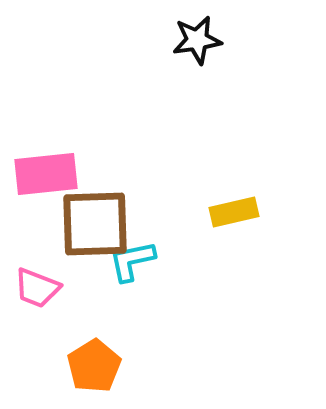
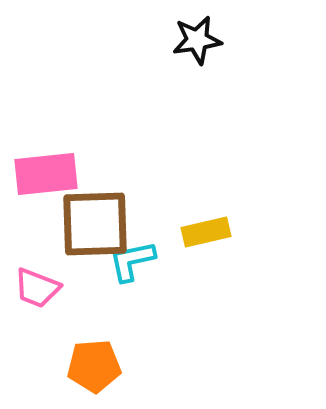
yellow rectangle: moved 28 px left, 20 px down
orange pentagon: rotated 28 degrees clockwise
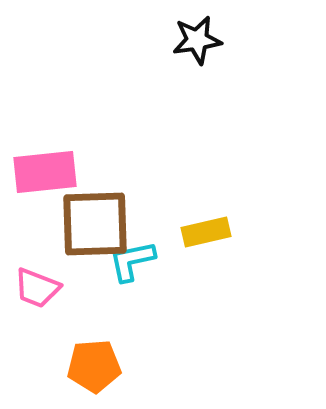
pink rectangle: moved 1 px left, 2 px up
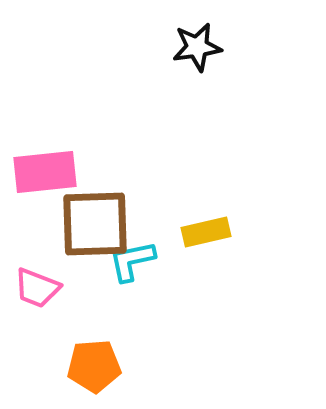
black star: moved 7 px down
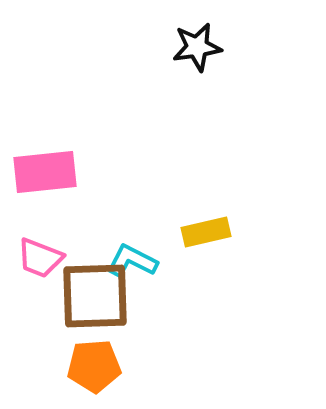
brown square: moved 72 px down
cyan L-shape: rotated 39 degrees clockwise
pink trapezoid: moved 3 px right, 30 px up
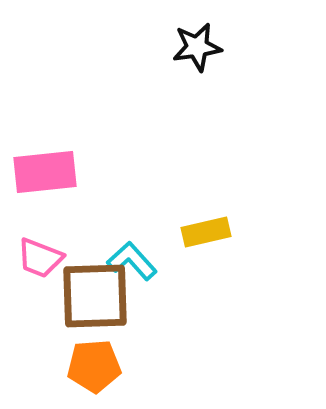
cyan L-shape: rotated 21 degrees clockwise
